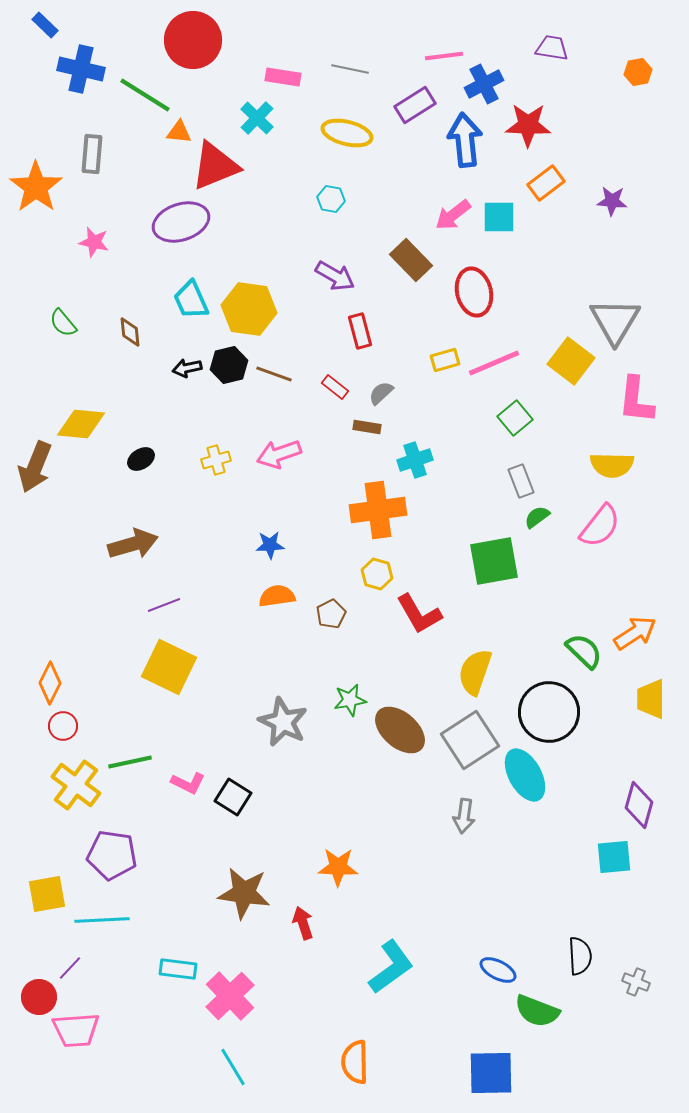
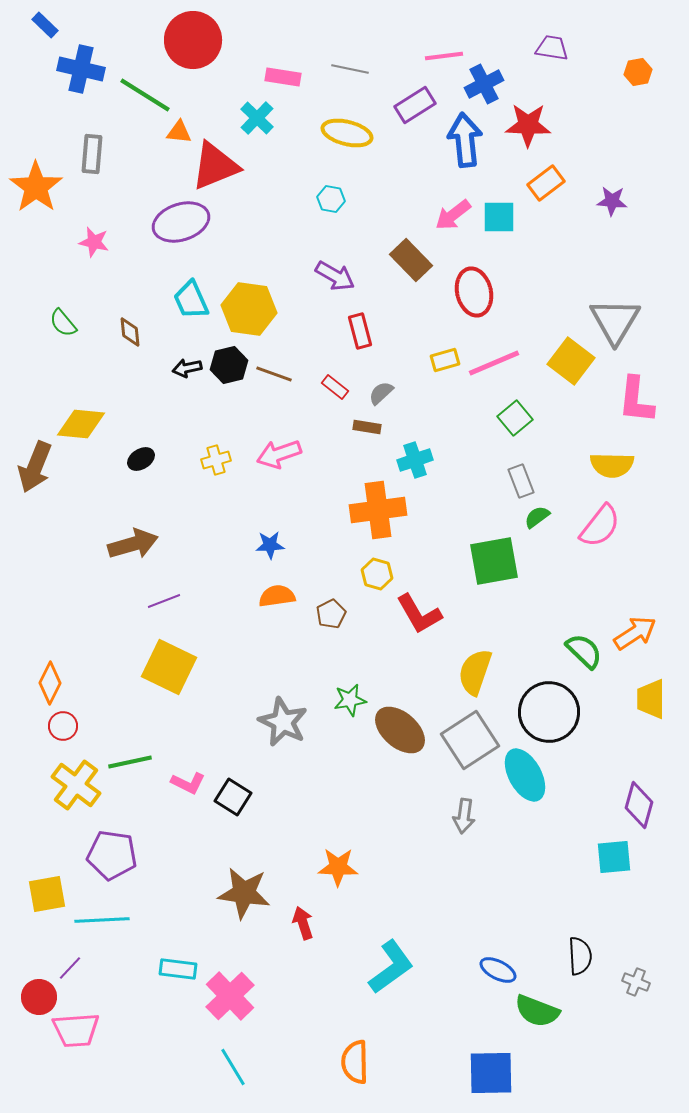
purple line at (164, 605): moved 4 px up
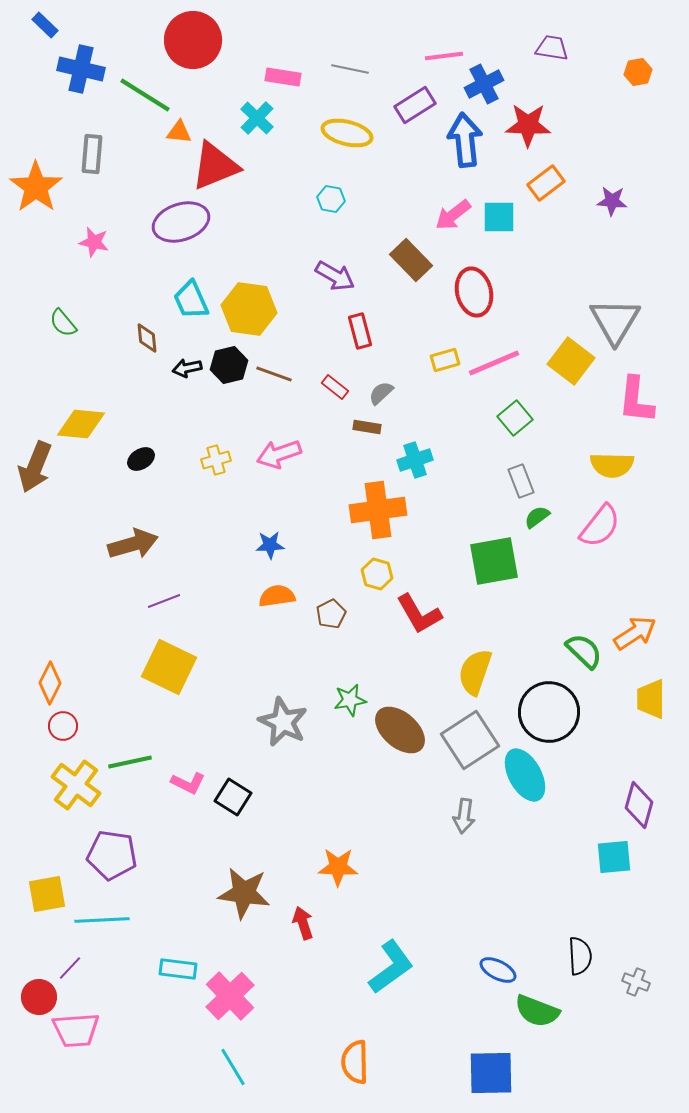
brown diamond at (130, 332): moved 17 px right, 6 px down
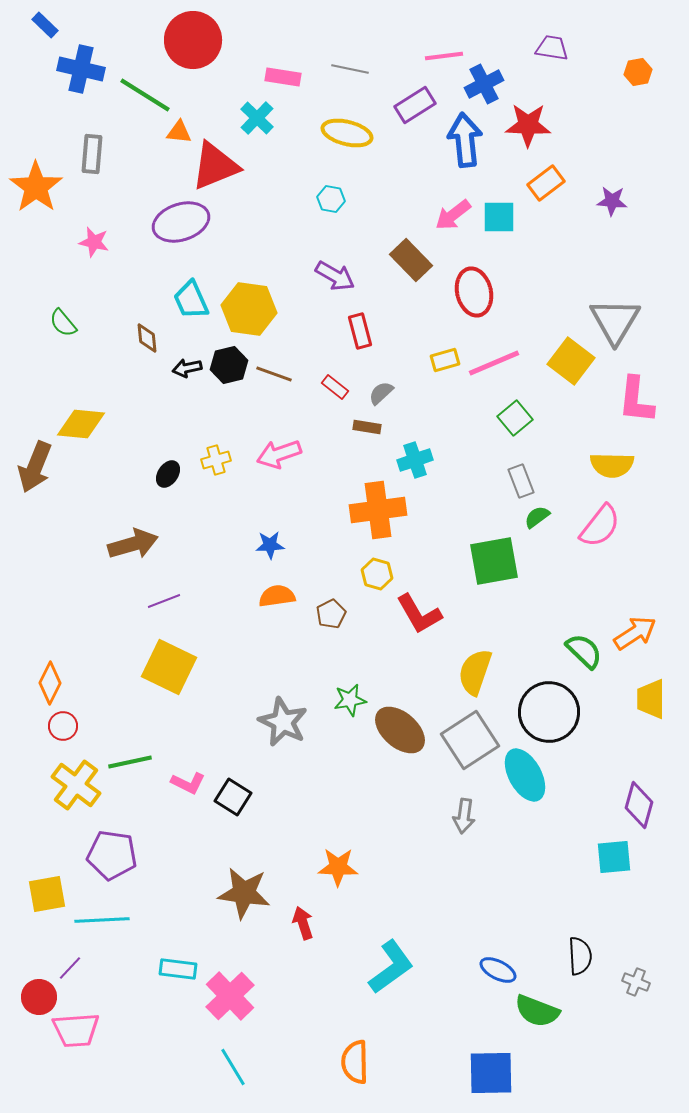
black ellipse at (141, 459): moved 27 px right, 15 px down; rotated 24 degrees counterclockwise
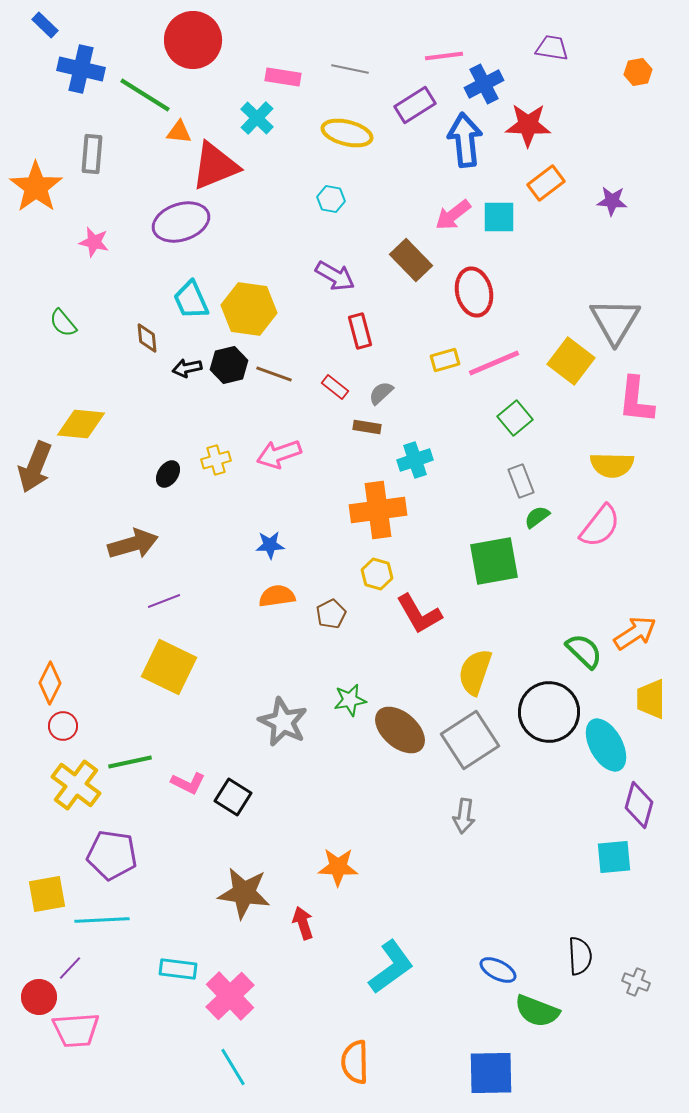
cyan ellipse at (525, 775): moved 81 px right, 30 px up
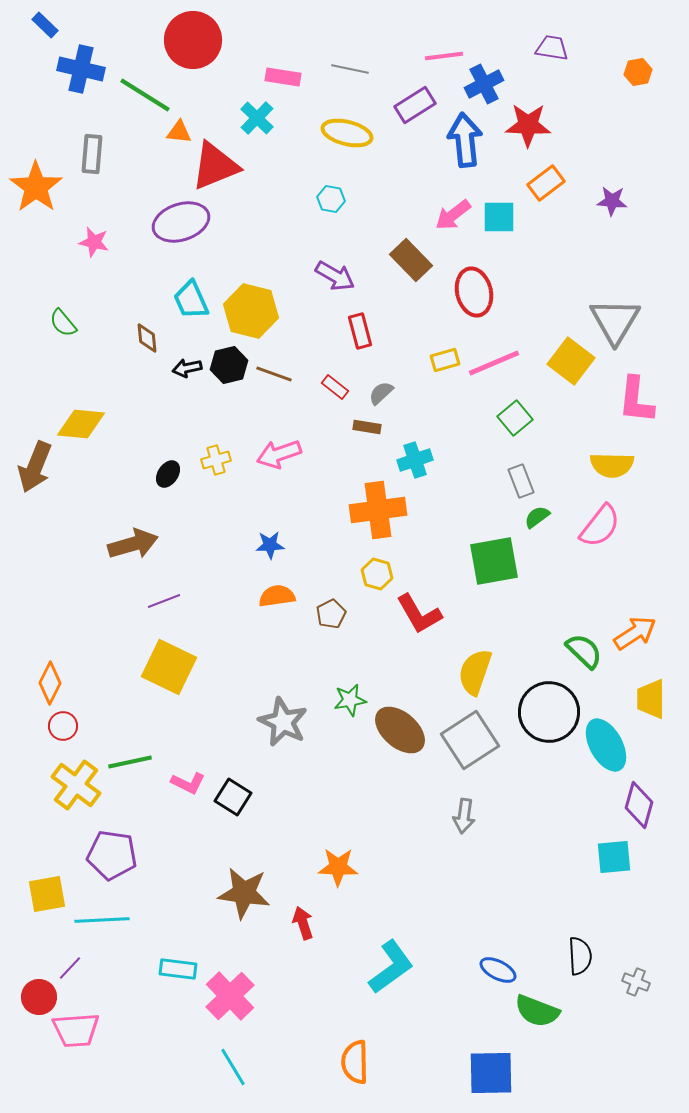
yellow hexagon at (249, 309): moved 2 px right, 2 px down; rotated 6 degrees clockwise
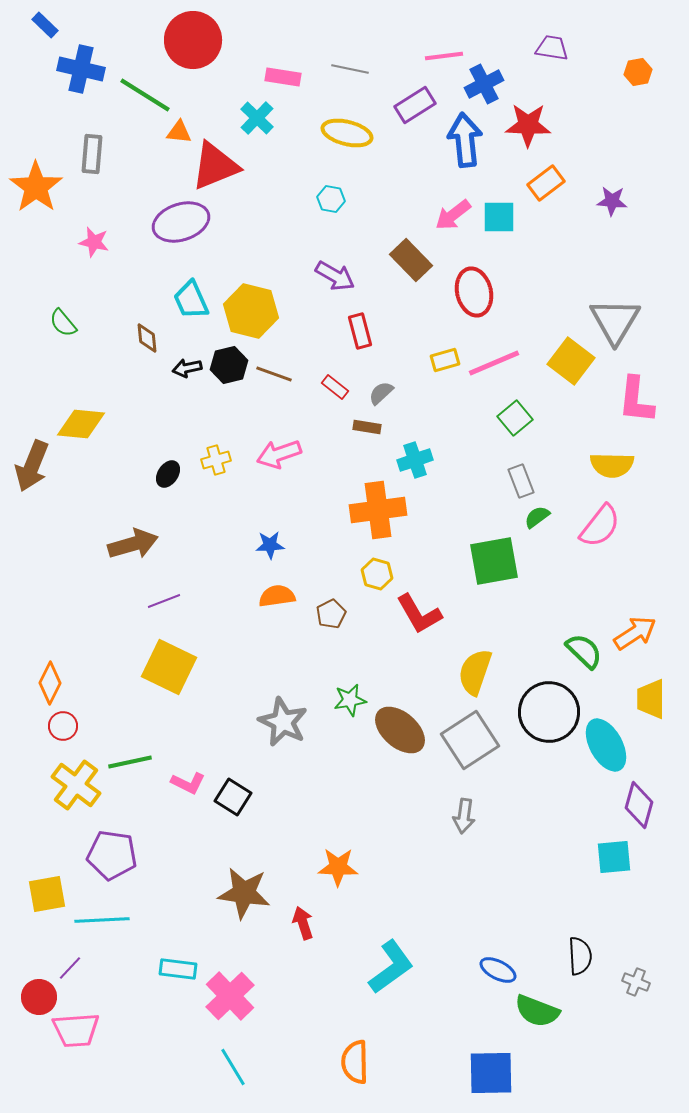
brown arrow at (35, 467): moved 3 px left, 1 px up
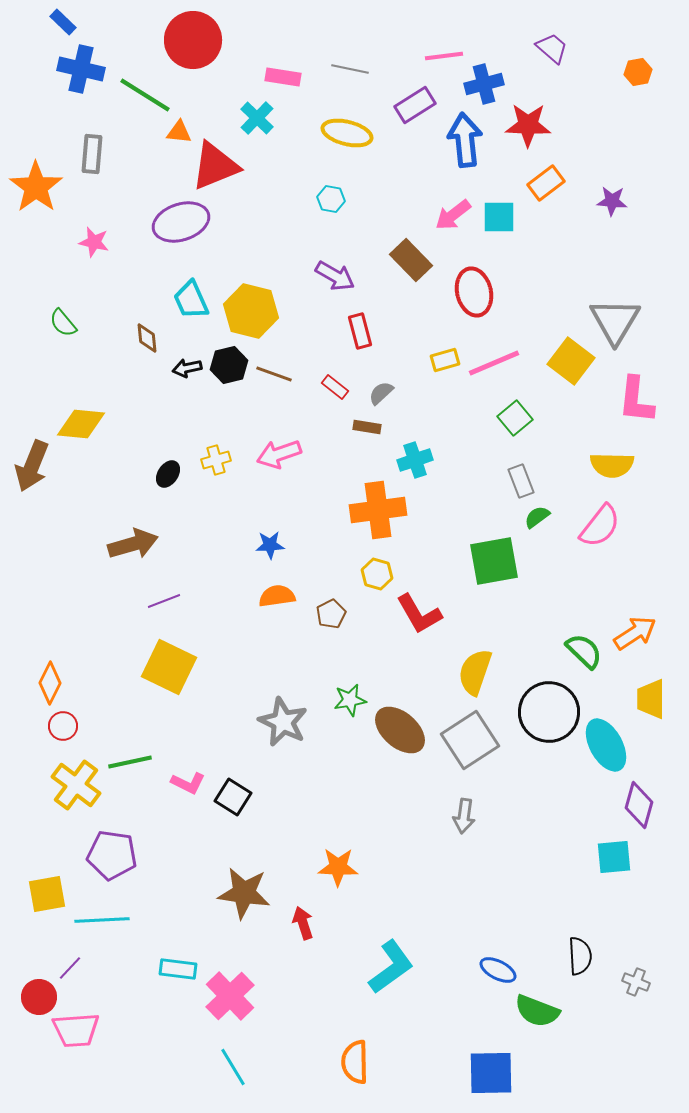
blue rectangle at (45, 25): moved 18 px right, 3 px up
purple trapezoid at (552, 48): rotated 32 degrees clockwise
blue cross at (484, 84): rotated 12 degrees clockwise
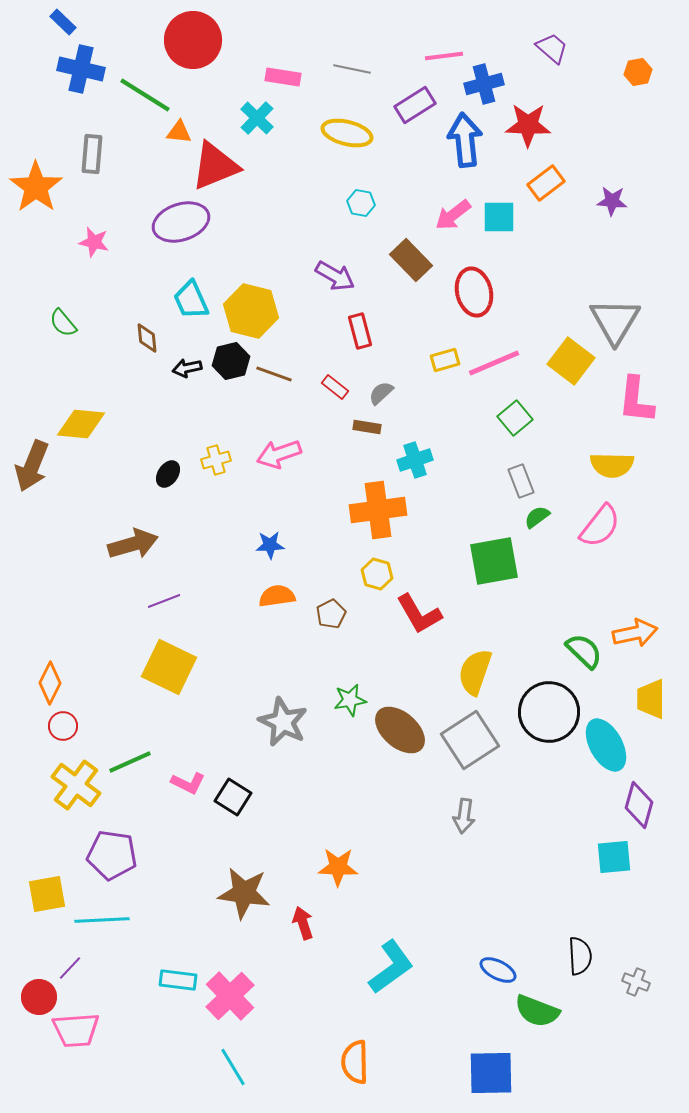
gray line at (350, 69): moved 2 px right
cyan hexagon at (331, 199): moved 30 px right, 4 px down
black hexagon at (229, 365): moved 2 px right, 4 px up
orange arrow at (635, 633): rotated 21 degrees clockwise
green line at (130, 762): rotated 12 degrees counterclockwise
cyan rectangle at (178, 969): moved 11 px down
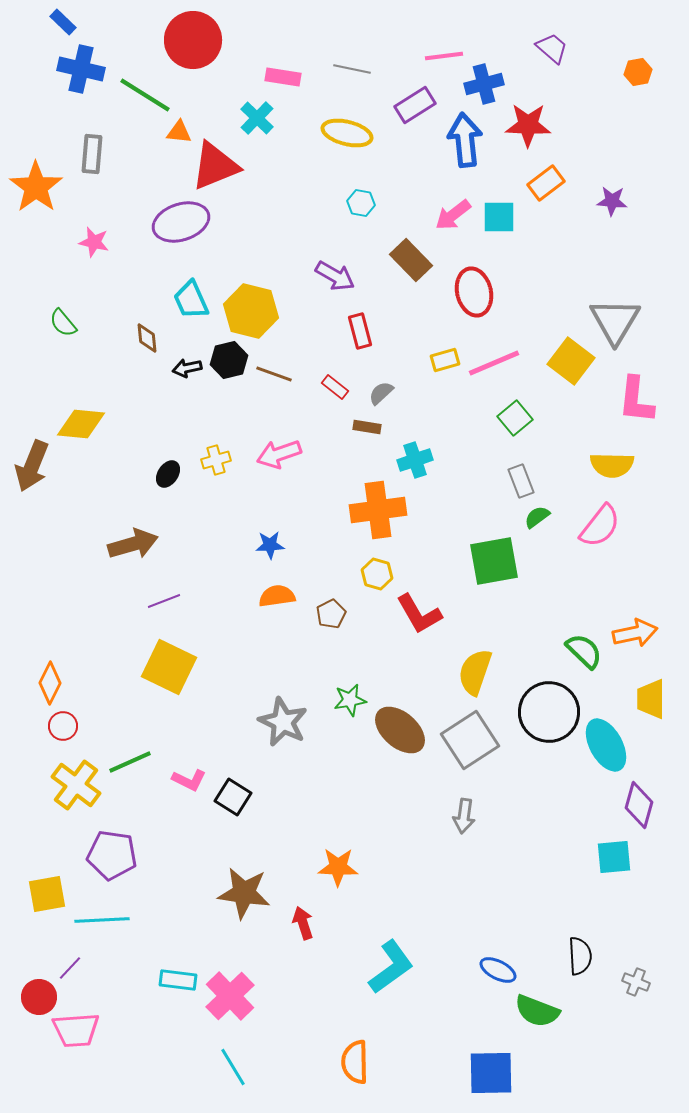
black hexagon at (231, 361): moved 2 px left, 1 px up
pink L-shape at (188, 783): moved 1 px right, 3 px up
